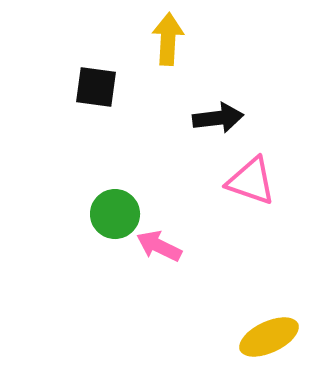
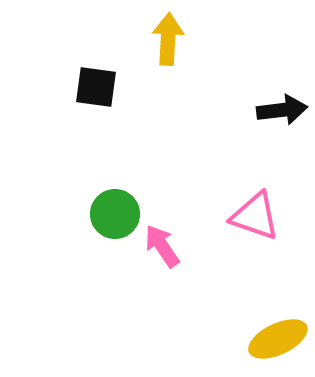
black arrow: moved 64 px right, 8 px up
pink triangle: moved 4 px right, 35 px down
pink arrow: moved 3 px right; rotated 30 degrees clockwise
yellow ellipse: moved 9 px right, 2 px down
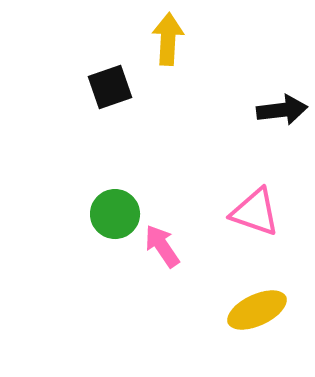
black square: moved 14 px right; rotated 27 degrees counterclockwise
pink triangle: moved 4 px up
yellow ellipse: moved 21 px left, 29 px up
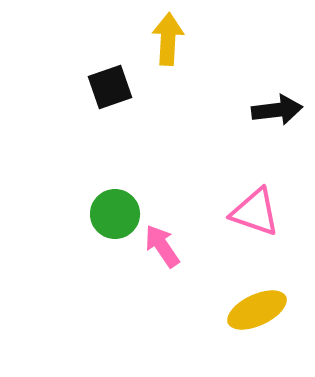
black arrow: moved 5 px left
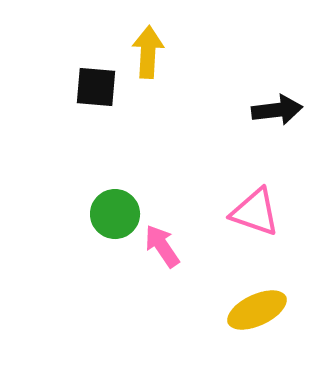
yellow arrow: moved 20 px left, 13 px down
black square: moved 14 px left; rotated 24 degrees clockwise
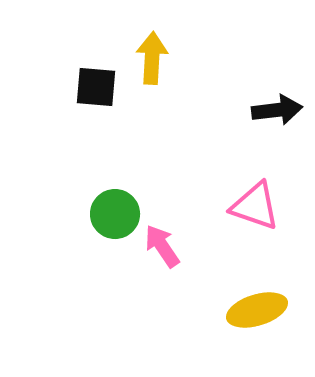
yellow arrow: moved 4 px right, 6 px down
pink triangle: moved 6 px up
yellow ellipse: rotated 8 degrees clockwise
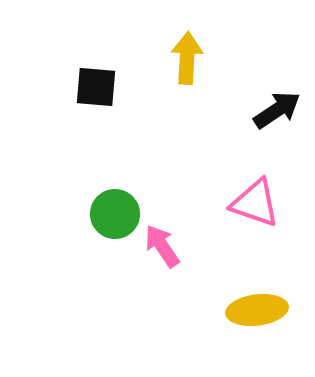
yellow arrow: moved 35 px right
black arrow: rotated 27 degrees counterclockwise
pink triangle: moved 3 px up
yellow ellipse: rotated 10 degrees clockwise
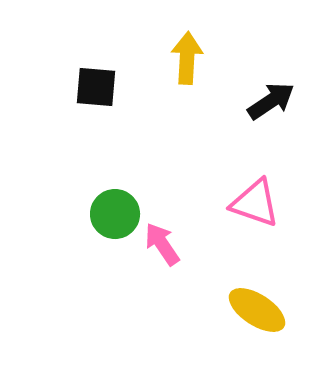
black arrow: moved 6 px left, 9 px up
pink arrow: moved 2 px up
yellow ellipse: rotated 40 degrees clockwise
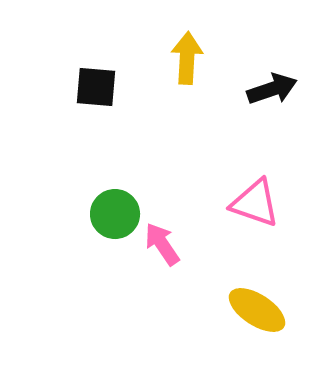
black arrow: moved 1 px right, 12 px up; rotated 15 degrees clockwise
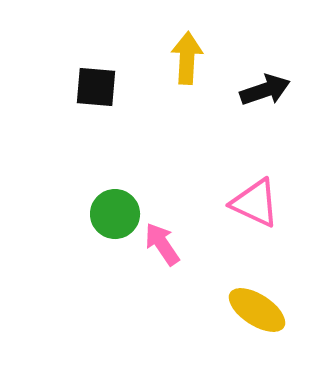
black arrow: moved 7 px left, 1 px down
pink triangle: rotated 6 degrees clockwise
